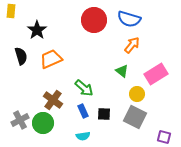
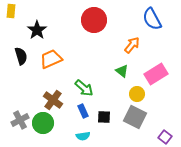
blue semicircle: moved 23 px right; rotated 45 degrees clockwise
black square: moved 3 px down
purple square: moved 1 px right; rotated 24 degrees clockwise
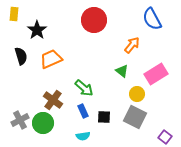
yellow rectangle: moved 3 px right, 3 px down
